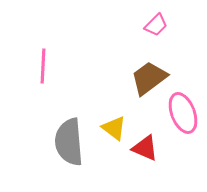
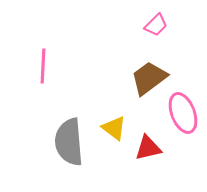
red triangle: moved 3 px right; rotated 36 degrees counterclockwise
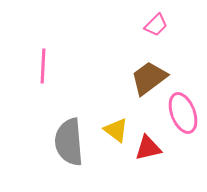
yellow triangle: moved 2 px right, 2 px down
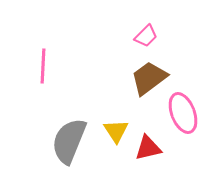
pink trapezoid: moved 10 px left, 11 px down
yellow triangle: moved 1 px down; rotated 20 degrees clockwise
gray semicircle: moved 1 px up; rotated 27 degrees clockwise
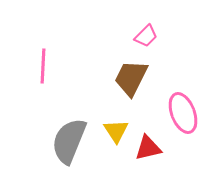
brown trapezoid: moved 18 px left; rotated 27 degrees counterclockwise
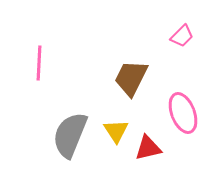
pink trapezoid: moved 36 px right
pink line: moved 4 px left, 3 px up
gray semicircle: moved 1 px right, 6 px up
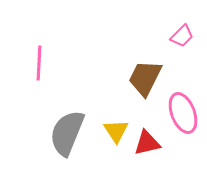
brown trapezoid: moved 14 px right
gray semicircle: moved 3 px left, 2 px up
red triangle: moved 1 px left, 5 px up
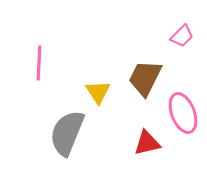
yellow triangle: moved 18 px left, 39 px up
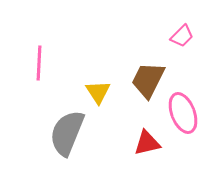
brown trapezoid: moved 3 px right, 2 px down
